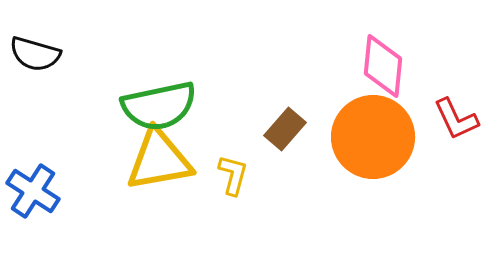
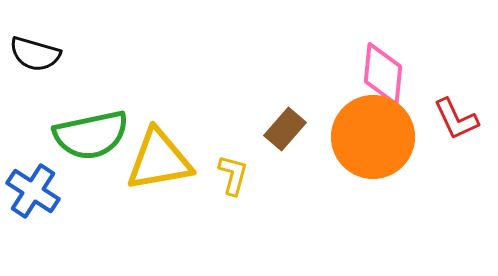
pink diamond: moved 8 px down
green semicircle: moved 68 px left, 29 px down
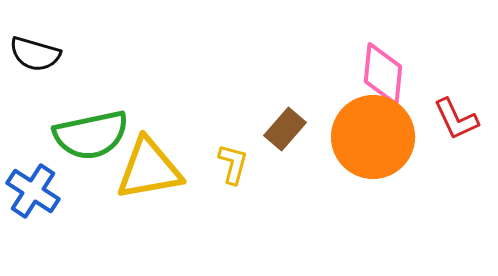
yellow triangle: moved 10 px left, 9 px down
yellow L-shape: moved 11 px up
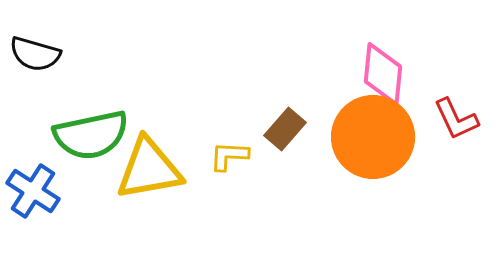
yellow L-shape: moved 4 px left, 8 px up; rotated 102 degrees counterclockwise
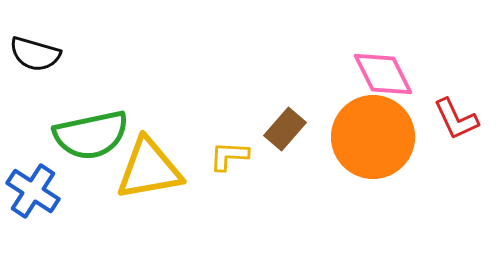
pink diamond: rotated 32 degrees counterclockwise
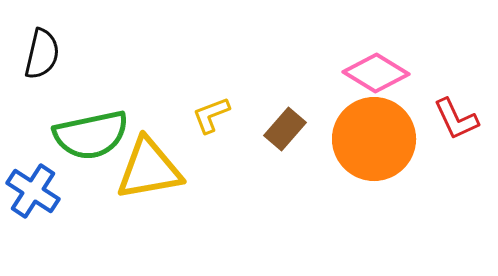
black semicircle: moved 7 px right; rotated 93 degrees counterclockwise
pink diamond: moved 7 px left, 1 px up; rotated 32 degrees counterclockwise
orange circle: moved 1 px right, 2 px down
yellow L-shape: moved 18 px left, 41 px up; rotated 24 degrees counterclockwise
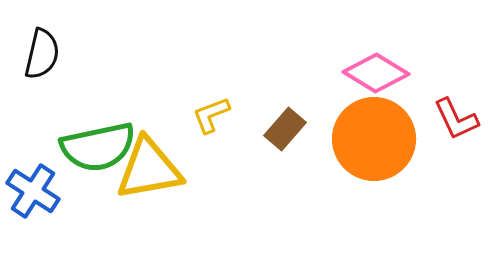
green semicircle: moved 7 px right, 12 px down
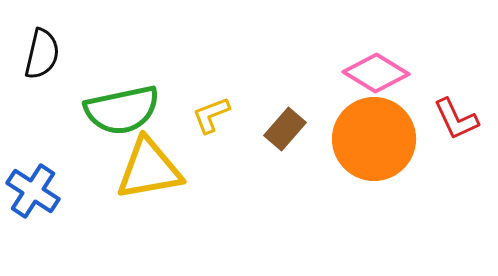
green semicircle: moved 24 px right, 37 px up
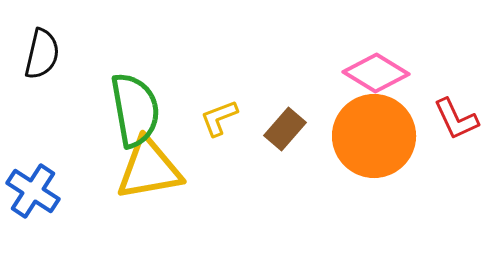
green semicircle: moved 13 px right; rotated 88 degrees counterclockwise
yellow L-shape: moved 8 px right, 3 px down
orange circle: moved 3 px up
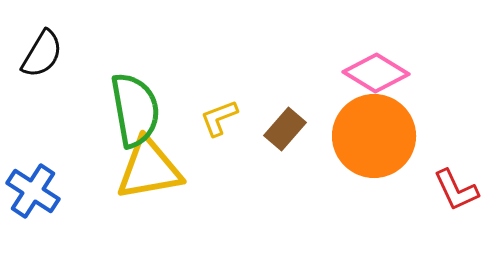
black semicircle: rotated 18 degrees clockwise
red L-shape: moved 71 px down
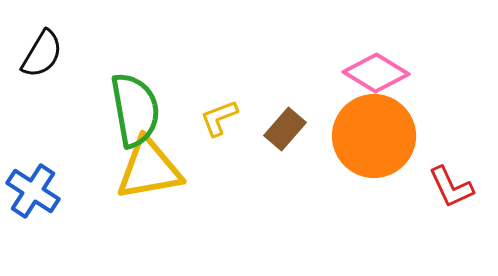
red L-shape: moved 5 px left, 3 px up
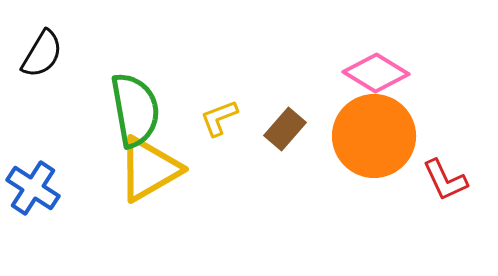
yellow triangle: rotated 20 degrees counterclockwise
red L-shape: moved 6 px left, 7 px up
blue cross: moved 3 px up
